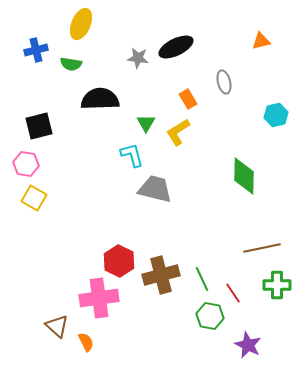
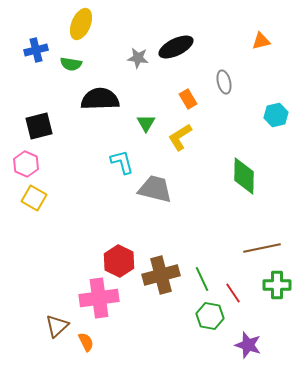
yellow L-shape: moved 2 px right, 5 px down
cyan L-shape: moved 10 px left, 7 px down
pink hexagon: rotated 15 degrees clockwise
brown triangle: rotated 35 degrees clockwise
purple star: rotated 8 degrees counterclockwise
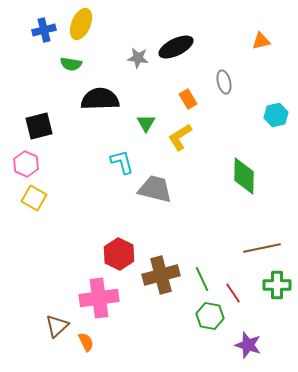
blue cross: moved 8 px right, 20 px up
red hexagon: moved 7 px up
